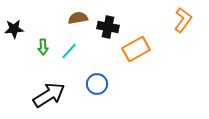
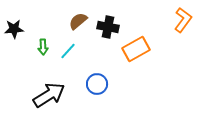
brown semicircle: moved 3 px down; rotated 30 degrees counterclockwise
cyan line: moved 1 px left
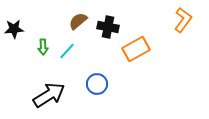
cyan line: moved 1 px left
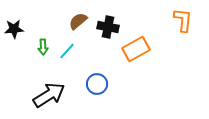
orange L-shape: rotated 30 degrees counterclockwise
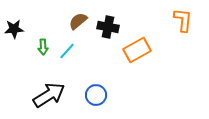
orange rectangle: moved 1 px right, 1 px down
blue circle: moved 1 px left, 11 px down
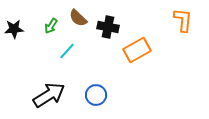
brown semicircle: moved 3 px up; rotated 96 degrees counterclockwise
green arrow: moved 8 px right, 21 px up; rotated 35 degrees clockwise
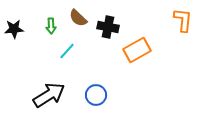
green arrow: rotated 35 degrees counterclockwise
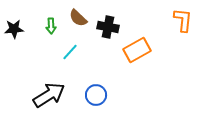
cyan line: moved 3 px right, 1 px down
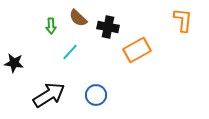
black star: moved 34 px down; rotated 12 degrees clockwise
